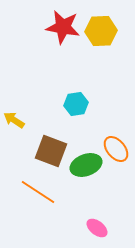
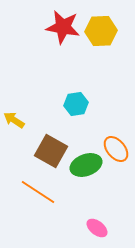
brown square: rotated 8 degrees clockwise
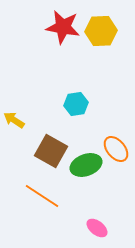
orange line: moved 4 px right, 4 px down
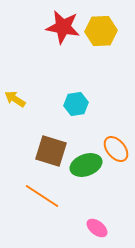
yellow arrow: moved 1 px right, 21 px up
brown square: rotated 12 degrees counterclockwise
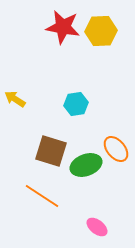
pink ellipse: moved 1 px up
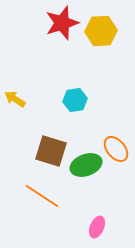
red star: moved 1 px left, 4 px up; rotated 28 degrees counterclockwise
cyan hexagon: moved 1 px left, 4 px up
pink ellipse: rotated 75 degrees clockwise
